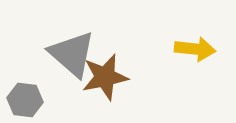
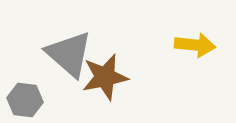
yellow arrow: moved 4 px up
gray triangle: moved 3 px left
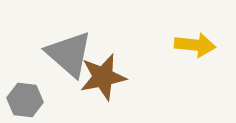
brown star: moved 2 px left
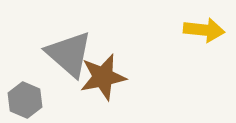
yellow arrow: moved 9 px right, 15 px up
gray hexagon: rotated 16 degrees clockwise
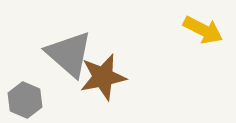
yellow arrow: moved 1 px left; rotated 21 degrees clockwise
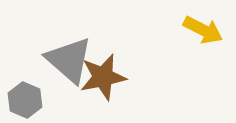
gray triangle: moved 6 px down
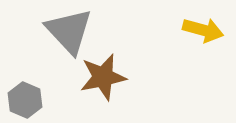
yellow arrow: rotated 12 degrees counterclockwise
gray triangle: moved 29 px up; rotated 6 degrees clockwise
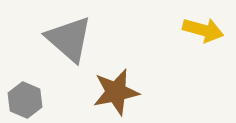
gray triangle: moved 8 px down; rotated 6 degrees counterclockwise
brown star: moved 13 px right, 15 px down
